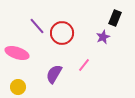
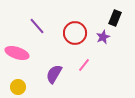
red circle: moved 13 px right
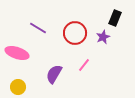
purple line: moved 1 px right, 2 px down; rotated 18 degrees counterclockwise
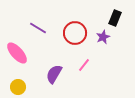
pink ellipse: rotated 30 degrees clockwise
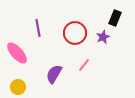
purple line: rotated 48 degrees clockwise
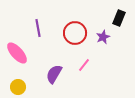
black rectangle: moved 4 px right
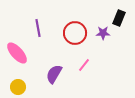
purple star: moved 4 px up; rotated 24 degrees clockwise
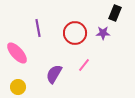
black rectangle: moved 4 px left, 5 px up
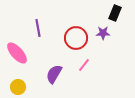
red circle: moved 1 px right, 5 px down
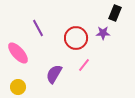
purple line: rotated 18 degrees counterclockwise
pink ellipse: moved 1 px right
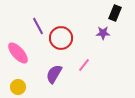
purple line: moved 2 px up
red circle: moved 15 px left
